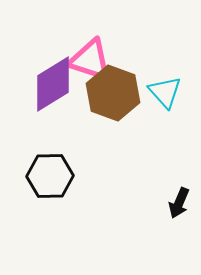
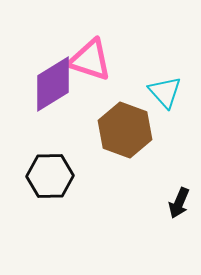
brown hexagon: moved 12 px right, 37 px down
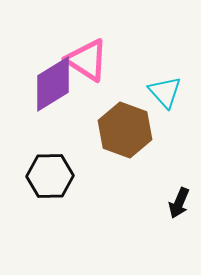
pink triangle: moved 3 px left; rotated 15 degrees clockwise
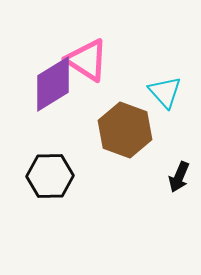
black arrow: moved 26 px up
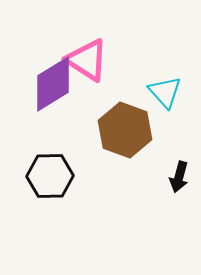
black arrow: rotated 8 degrees counterclockwise
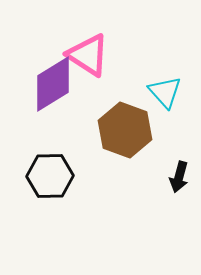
pink triangle: moved 1 px right, 5 px up
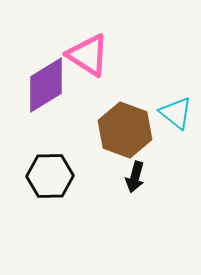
purple diamond: moved 7 px left, 1 px down
cyan triangle: moved 11 px right, 21 px down; rotated 9 degrees counterclockwise
black arrow: moved 44 px left
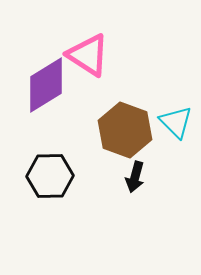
cyan triangle: moved 9 px down; rotated 6 degrees clockwise
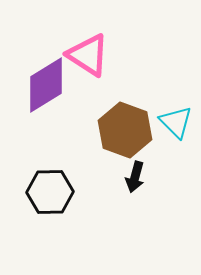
black hexagon: moved 16 px down
